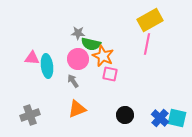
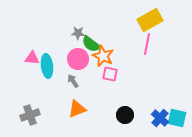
green semicircle: rotated 24 degrees clockwise
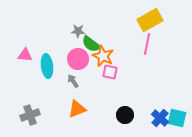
gray star: moved 2 px up
pink triangle: moved 7 px left, 3 px up
pink square: moved 2 px up
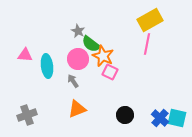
gray star: rotated 24 degrees clockwise
pink square: rotated 14 degrees clockwise
gray cross: moved 3 px left
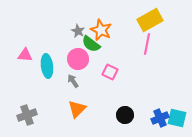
orange star: moved 2 px left, 26 px up
orange triangle: rotated 24 degrees counterclockwise
blue cross: rotated 24 degrees clockwise
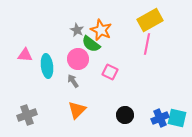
gray star: moved 1 px left, 1 px up
orange triangle: moved 1 px down
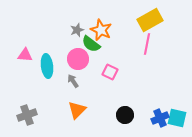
gray star: rotated 24 degrees clockwise
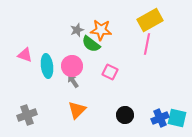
orange star: rotated 20 degrees counterclockwise
pink triangle: rotated 14 degrees clockwise
pink circle: moved 6 px left, 7 px down
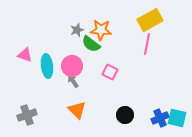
orange triangle: rotated 30 degrees counterclockwise
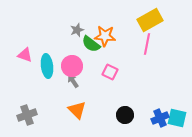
orange star: moved 4 px right, 6 px down
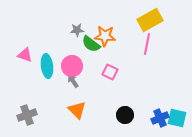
gray star: rotated 16 degrees clockwise
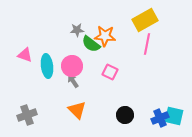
yellow rectangle: moved 5 px left
cyan square: moved 3 px left, 2 px up
